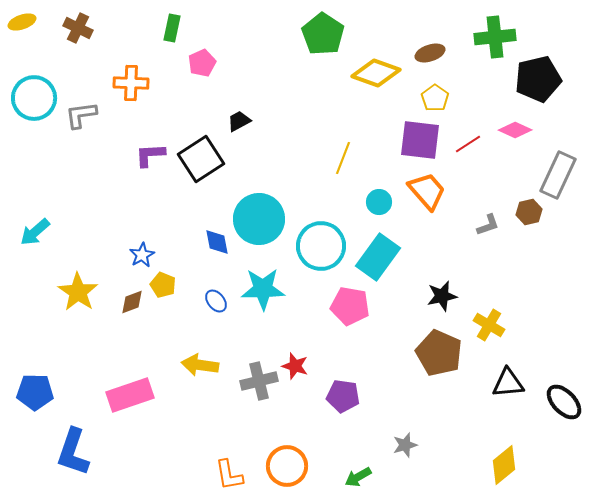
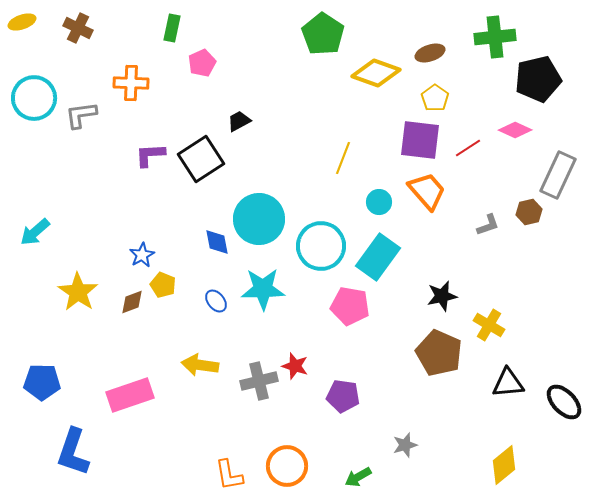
red line at (468, 144): moved 4 px down
blue pentagon at (35, 392): moved 7 px right, 10 px up
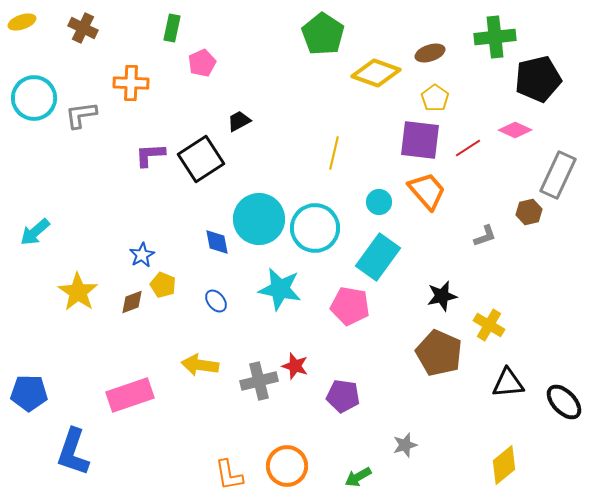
brown cross at (78, 28): moved 5 px right
yellow line at (343, 158): moved 9 px left, 5 px up; rotated 8 degrees counterclockwise
gray L-shape at (488, 225): moved 3 px left, 11 px down
cyan circle at (321, 246): moved 6 px left, 18 px up
cyan star at (263, 289): moved 17 px right; rotated 12 degrees clockwise
blue pentagon at (42, 382): moved 13 px left, 11 px down
